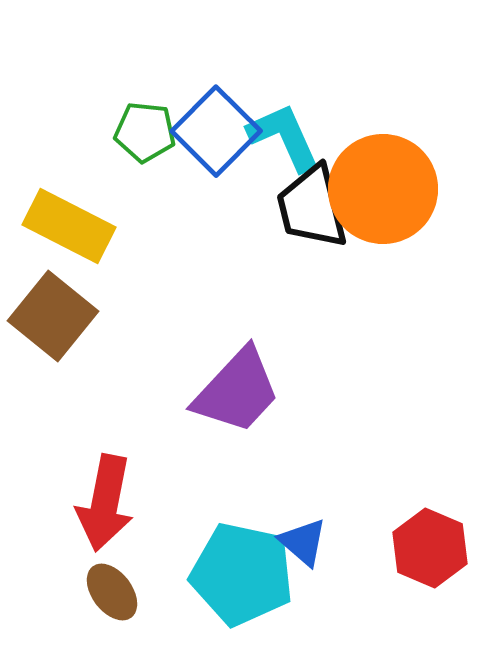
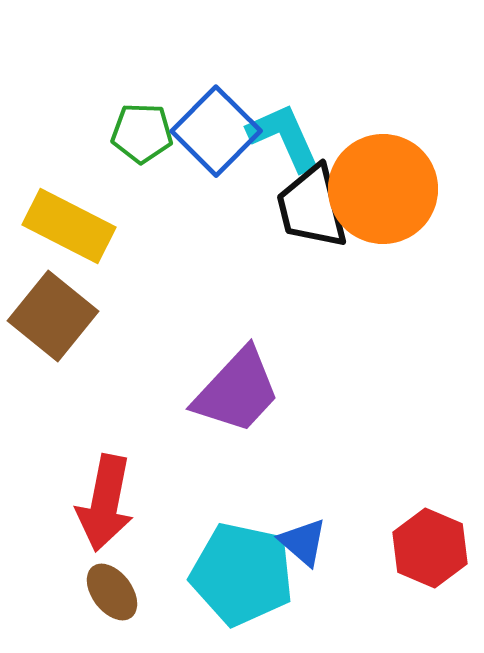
green pentagon: moved 3 px left, 1 px down; rotated 4 degrees counterclockwise
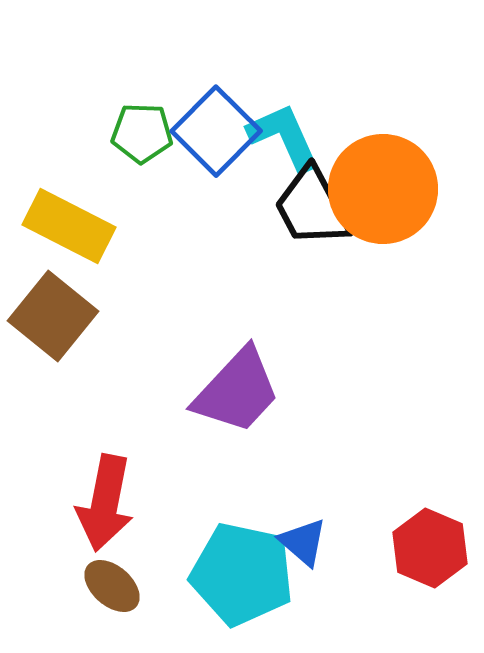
black trapezoid: rotated 14 degrees counterclockwise
brown ellipse: moved 6 px up; rotated 12 degrees counterclockwise
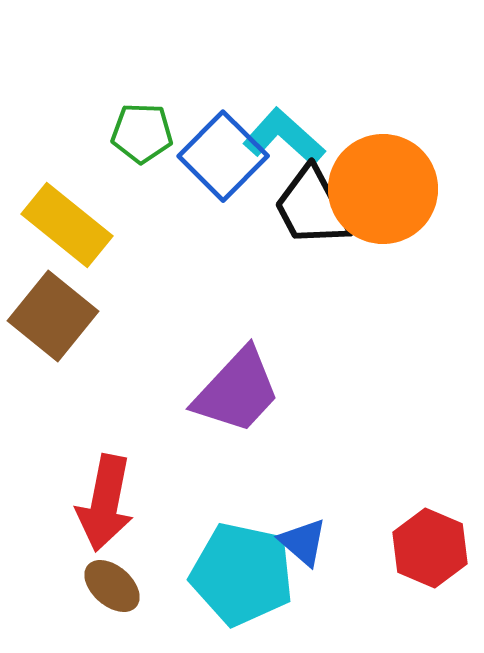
blue square: moved 7 px right, 25 px down
cyan L-shape: rotated 24 degrees counterclockwise
yellow rectangle: moved 2 px left, 1 px up; rotated 12 degrees clockwise
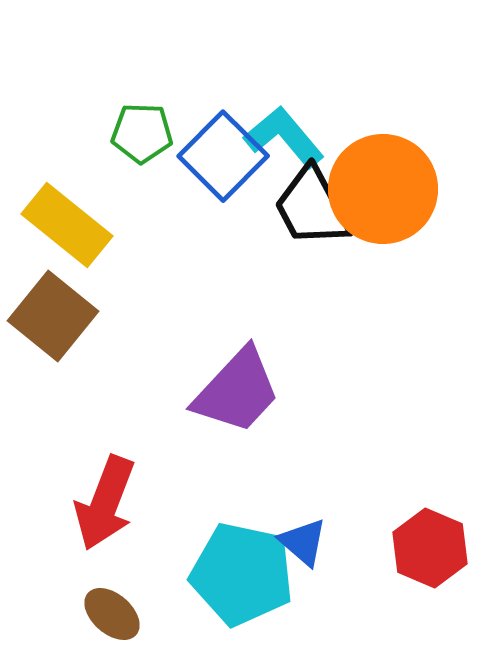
cyan L-shape: rotated 8 degrees clockwise
red arrow: rotated 10 degrees clockwise
brown ellipse: moved 28 px down
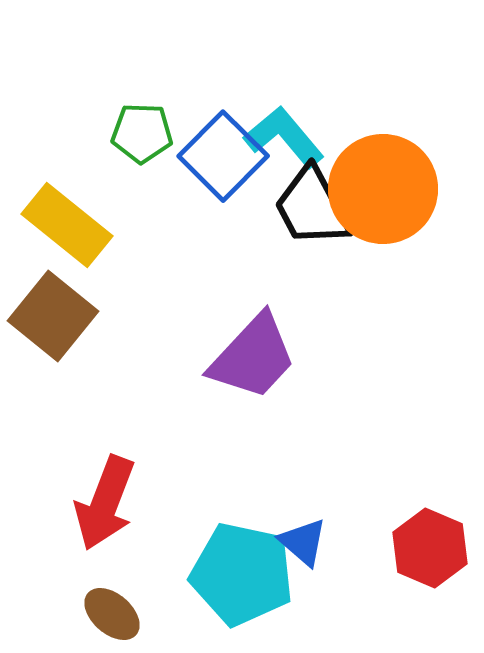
purple trapezoid: moved 16 px right, 34 px up
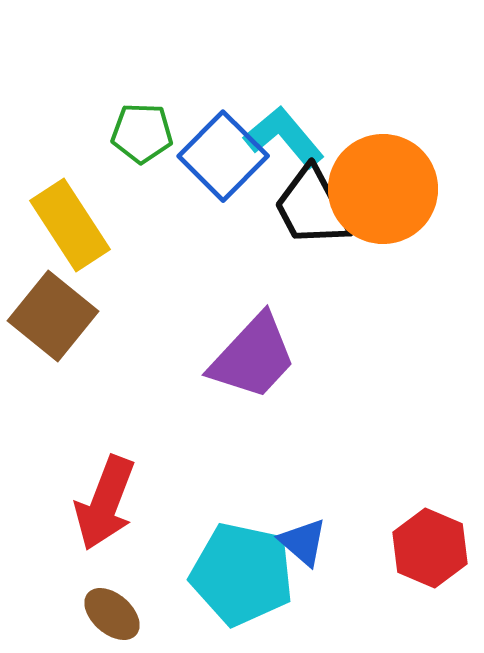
yellow rectangle: moved 3 px right; rotated 18 degrees clockwise
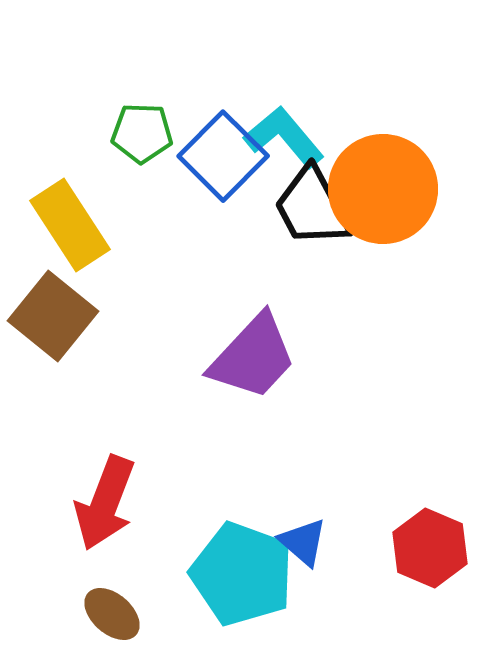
cyan pentagon: rotated 8 degrees clockwise
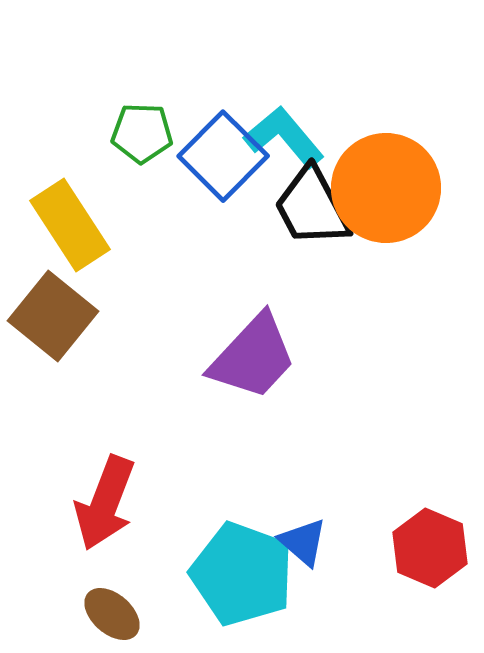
orange circle: moved 3 px right, 1 px up
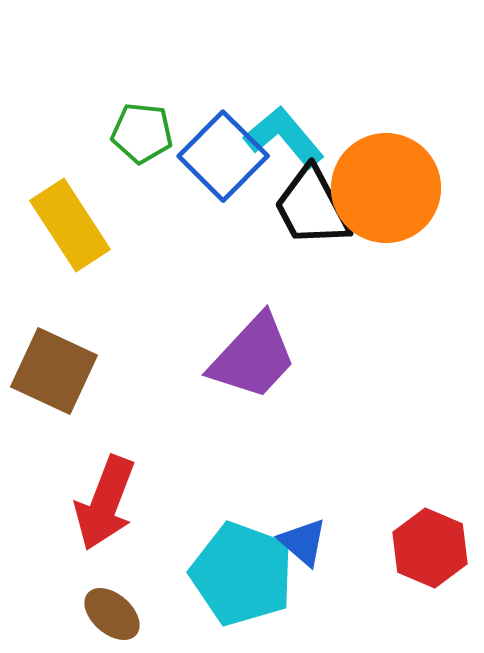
green pentagon: rotated 4 degrees clockwise
brown square: moved 1 px right, 55 px down; rotated 14 degrees counterclockwise
